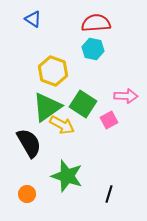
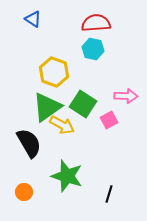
yellow hexagon: moved 1 px right, 1 px down
orange circle: moved 3 px left, 2 px up
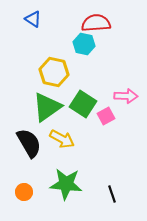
cyan hexagon: moved 9 px left, 5 px up
yellow hexagon: rotated 8 degrees counterclockwise
pink square: moved 3 px left, 4 px up
yellow arrow: moved 14 px down
green star: moved 1 px left, 8 px down; rotated 12 degrees counterclockwise
black line: moved 3 px right; rotated 36 degrees counterclockwise
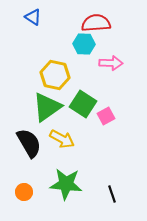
blue triangle: moved 2 px up
cyan hexagon: rotated 10 degrees counterclockwise
yellow hexagon: moved 1 px right, 3 px down
pink arrow: moved 15 px left, 33 px up
